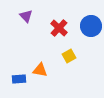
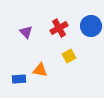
purple triangle: moved 16 px down
red cross: rotated 18 degrees clockwise
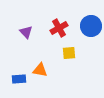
yellow square: moved 3 px up; rotated 24 degrees clockwise
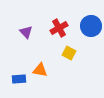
yellow square: rotated 32 degrees clockwise
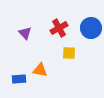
blue circle: moved 2 px down
purple triangle: moved 1 px left, 1 px down
yellow square: rotated 24 degrees counterclockwise
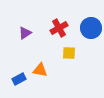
purple triangle: rotated 40 degrees clockwise
blue rectangle: rotated 24 degrees counterclockwise
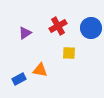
red cross: moved 1 px left, 2 px up
